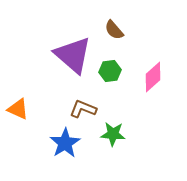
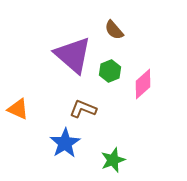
green hexagon: rotated 15 degrees counterclockwise
pink diamond: moved 10 px left, 7 px down
green star: moved 26 px down; rotated 25 degrees counterclockwise
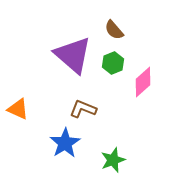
green hexagon: moved 3 px right, 8 px up
pink diamond: moved 2 px up
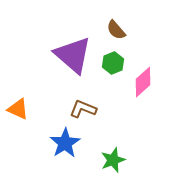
brown semicircle: moved 2 px right
